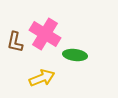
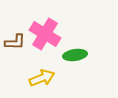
brown L-shape: rotated 100 degrees counterclockwise
green ellipse: rotated 15 degrees counterclockwise
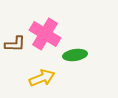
brown L-shape: moved 2 px down
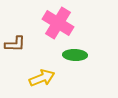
pink cross: moved 13 px right, 11 px up
green ellipse: rotated 10 degrees clockwise
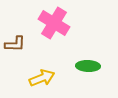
pink cross: moved 4 px left
green ellipse: moved 13 px right, 11 px down
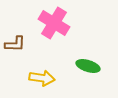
green ellipse: rotated 15 degrees clockwise
yellow arrow: rotated 30 degrees clockwise
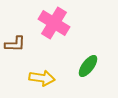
green ellipse: rotated 70 degrees counterclockwise
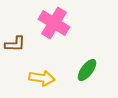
green ellipse: moved 1 px left, 4 px down
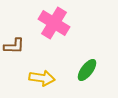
brown L-shape: moved 1 px left, 2 px down
